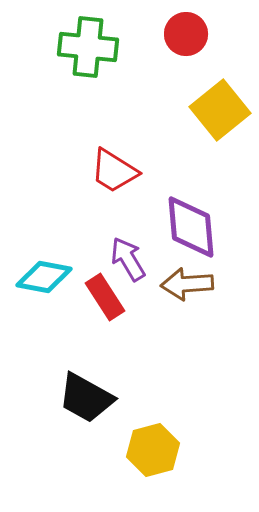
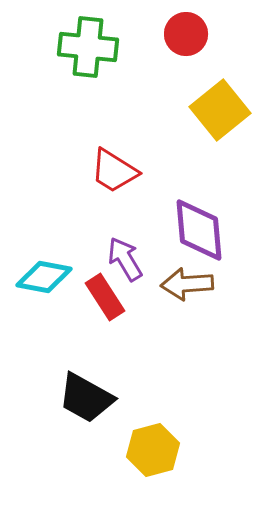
purple diamond: moved 8 px right, 3 px down
purple arrow: moved 3 px left
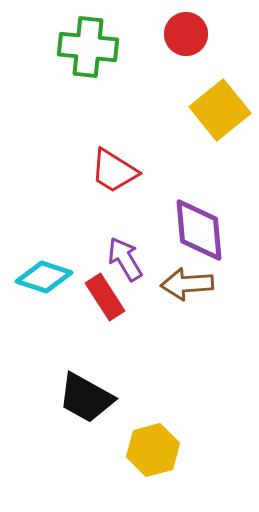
cyan diamond: rotated 8 degrees clockwise
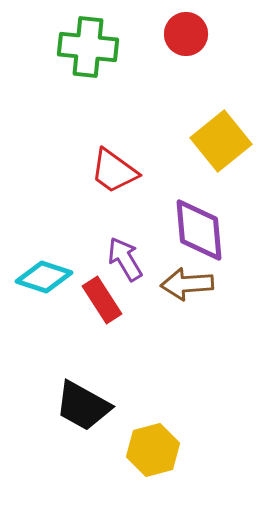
yellow square: moved 1 px right, 31 px down
red trapezoid: rotated 4 degrees clockwise
red rectangle: moved 3 px left, 3 px down
black trapezoid: moved 3 px left, 8 px down
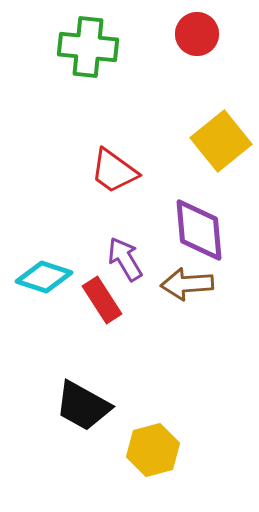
red circle: moved 11 px right
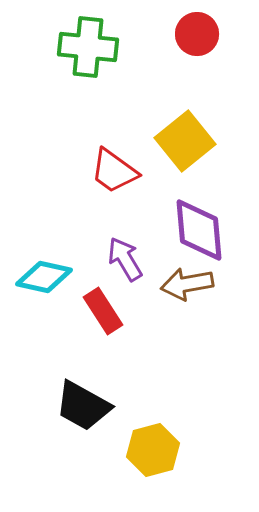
yellow square: moved 36 px left
cyan diamond: rotated 6 degrees counterclockwise
brown arrow: rotated 6 degrees counterclockwise
red rectangle: moved 1 px right, 11 px down
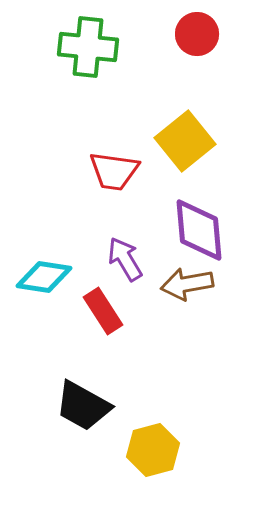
red trapezoid: rotated 28 degrees counterclockwise
cyan diamond: rotated 4 degrees counterclockwise
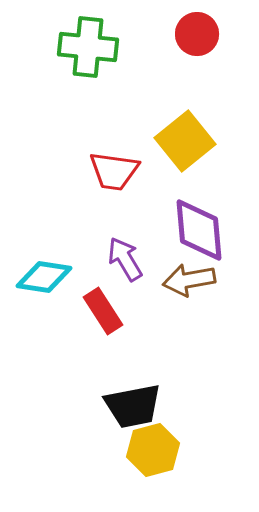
brown arrow: moved 2 px right, 4 px up
black trapezoid: moved 50 px right; rotated 40 degrees counterclockwise
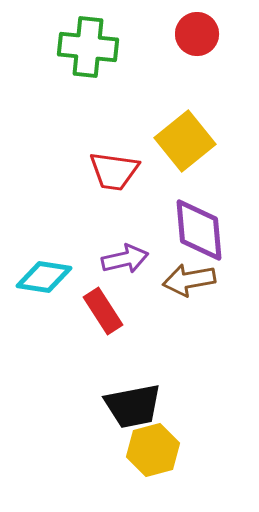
purple arrow: rotated 108 degrees clockwise
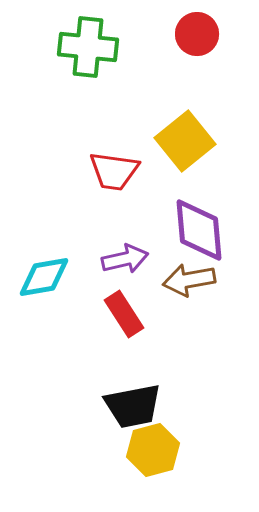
cyan diamond: rotated 18 degrees counterclockwise
red rectangle: moved 21 px right, 3 px down
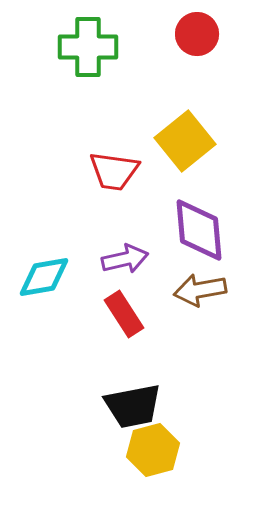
green cross: rotated 6 degrees counterclockwise
brown arrow: moved 11 px right, 10 px down
